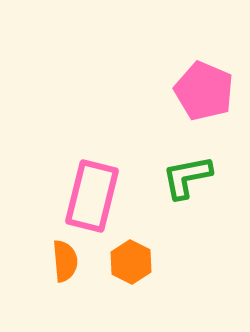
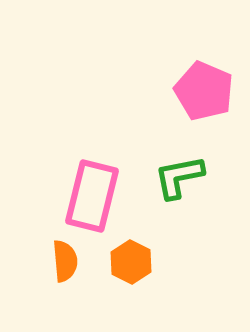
green L-shape: moved 8 px left
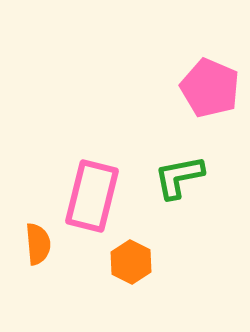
pink pentagon: moved 6 px right, 3 px up
orange semicircle: moved 27 px left, 17 px up
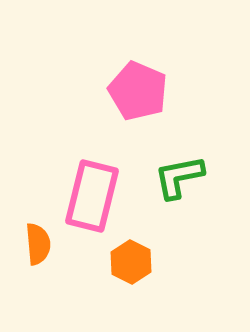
pink pentagon: moved 72 px left, 3 px down
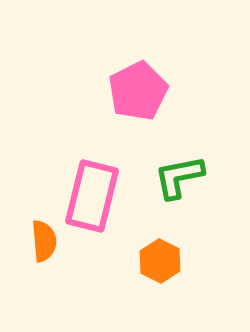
pink pentagon: rotated 22 degrees clockwise
orange semicircle: moved 6 px right, 3 px up
orange hexagon: moved 29 px right, 1 px up
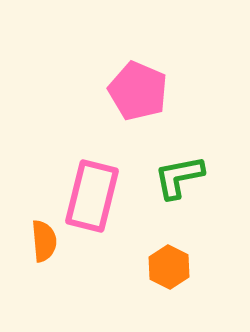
pink pentagon: rotated 22 degrees counterclockwise
orange hexagon: moved 9 px right, 6 px down
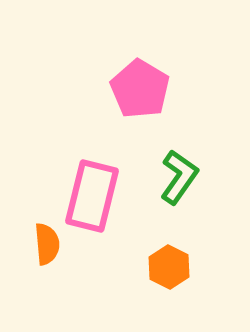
pink pentagon: moved 2 px right, 2 px up; rotated 8 degrees clockwise
green L-shape: rotated 136 degrees clockwise
orange semicircle: moved 3 px right, 3 px down
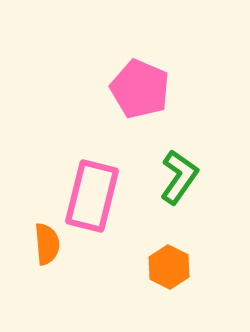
pink pentagon: rotated 8 degrees counterclockwise
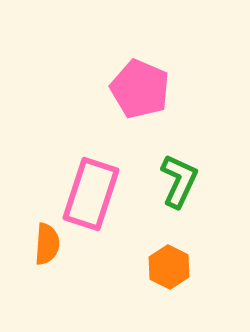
green L-shape: moved 4 px down; rotated 10 degrees counterclockwise
pink rectangle: moved 1 px left, 2 px up; rotated 4 degrees clockwise
orange semicircle: rotated 9 degrees clockwise
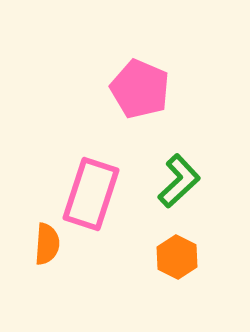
green L-shape: rotated 22 degrees clockwise
orange hexagon: moved 8 px right, 10 px up
